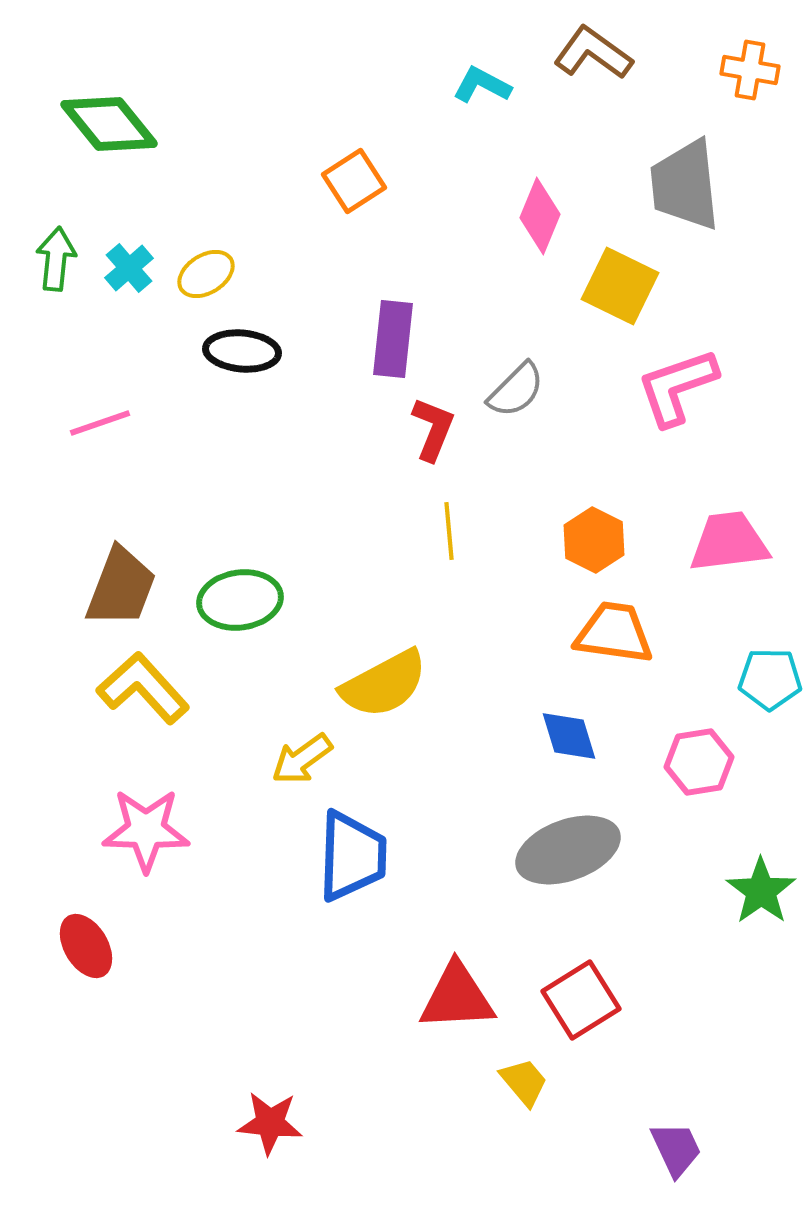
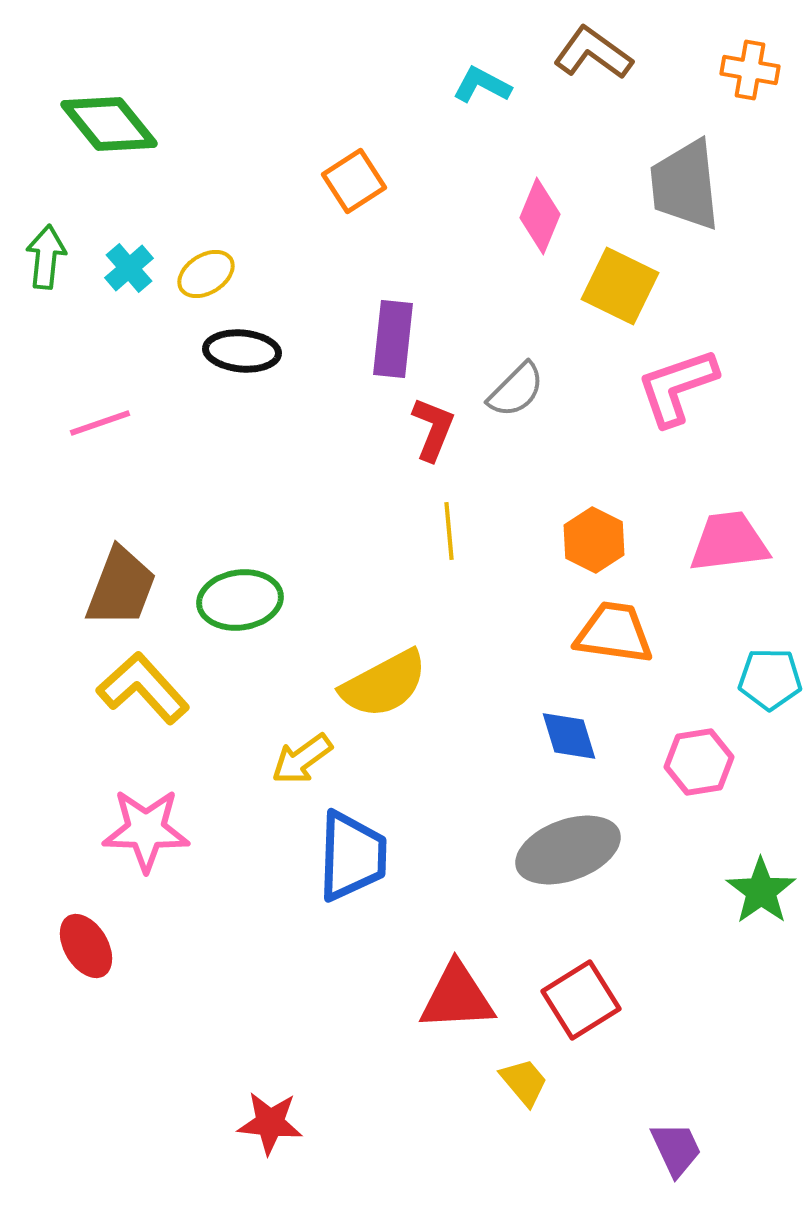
green arrow: moved 10 px left, 2 px up
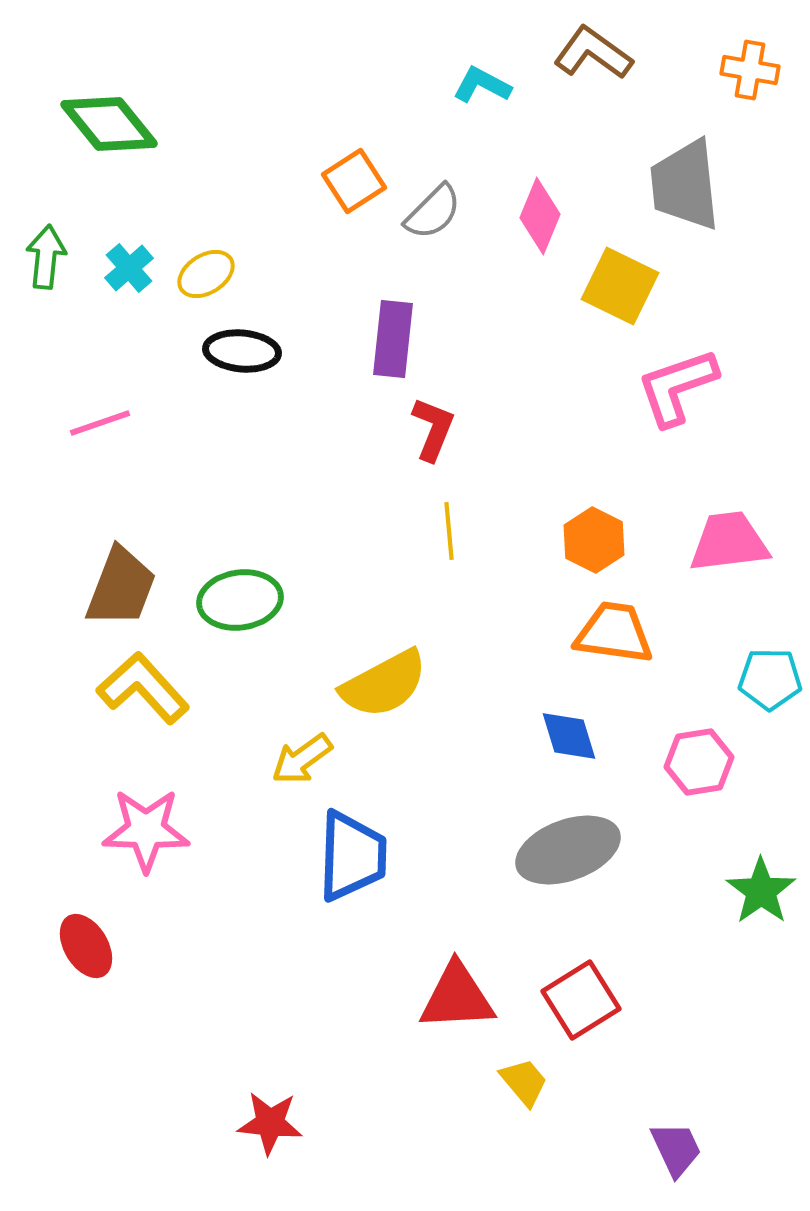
gray semicircle: moved 83 px left, 178 px up
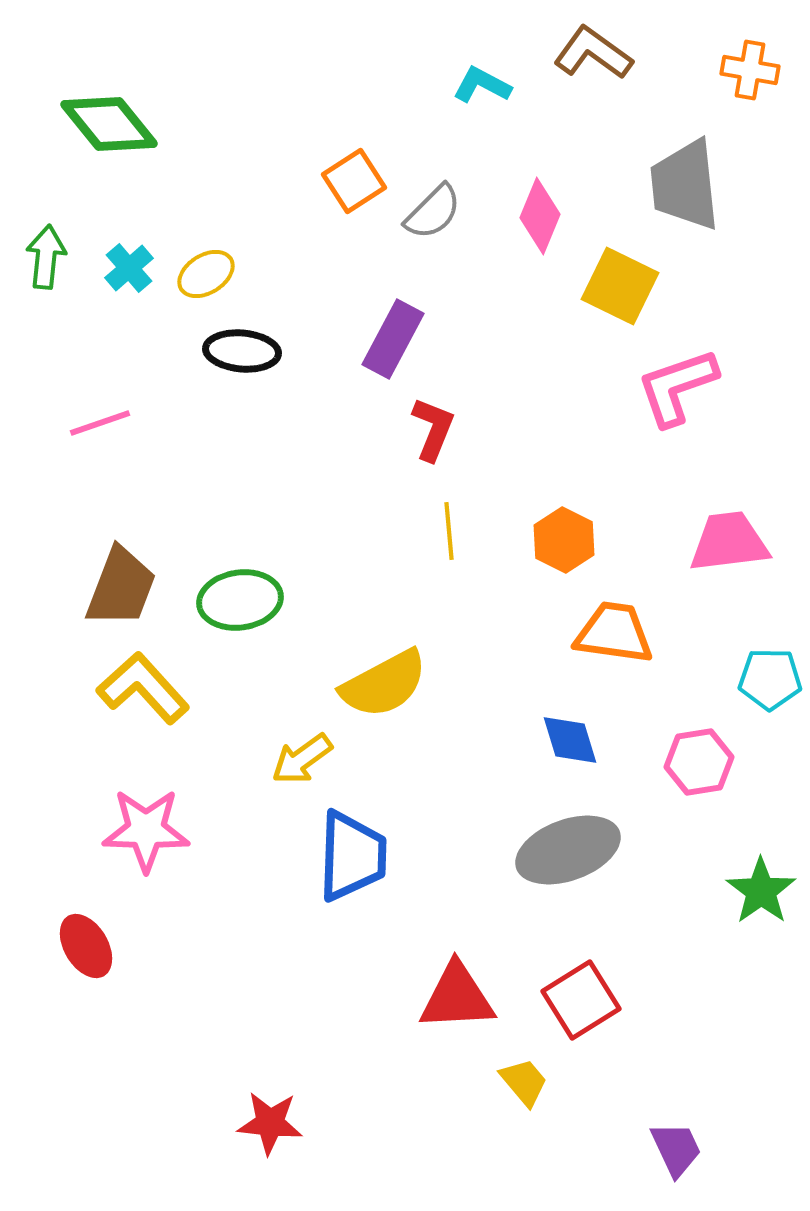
purple rectangle: rotated 22 degrees clockwise
orange hexagon: moved 30 px left
blue diamond: moved 1 px right, 4 px down
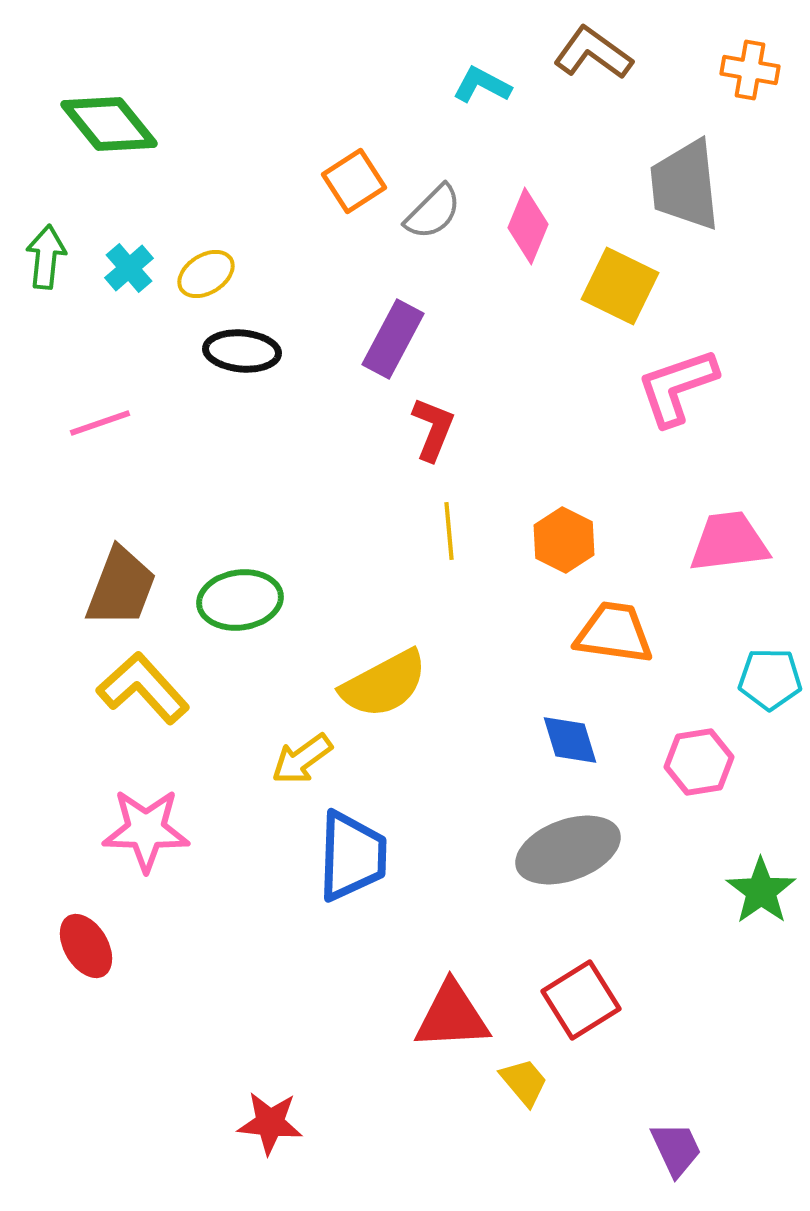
pink diamond: moved 12 px left, 10 px down
red triangle: moved 5 px left, 19 px down
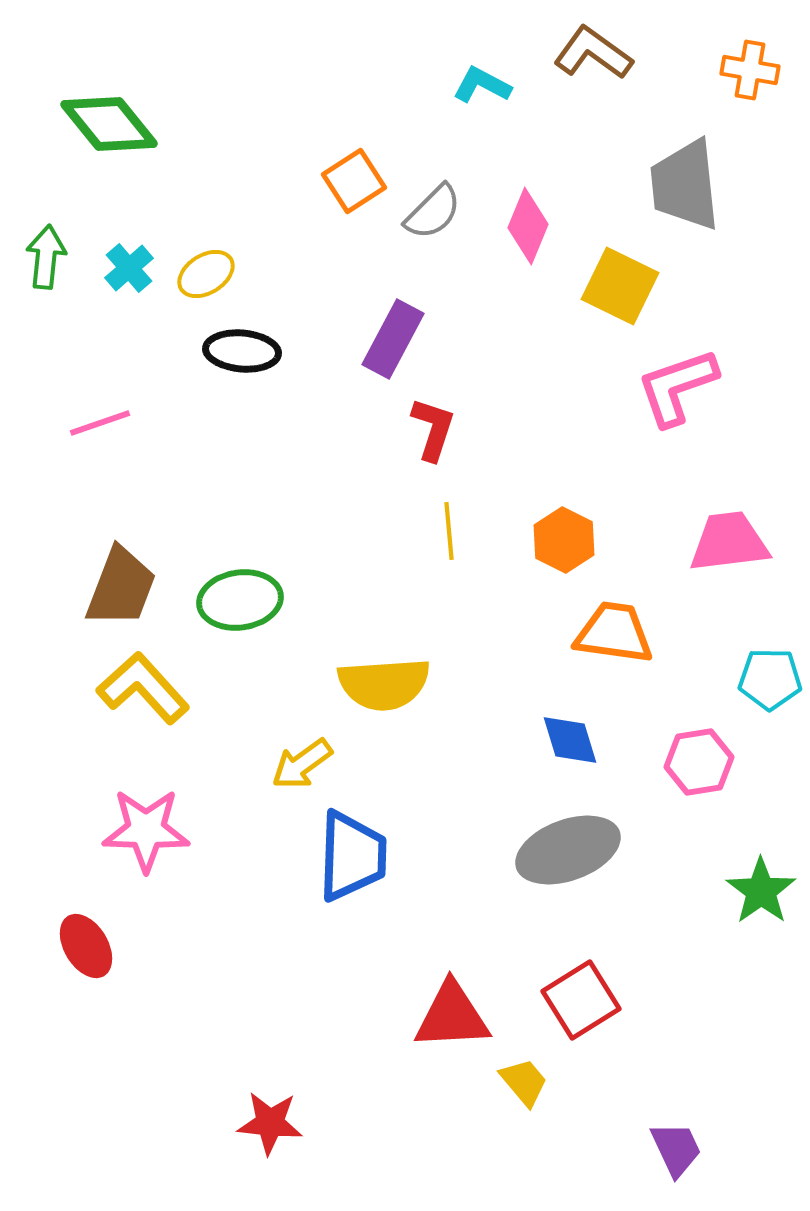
red L-shape: rotated 4 degrees counterclockwise
yellow semicircle: rotated 24 degrees clockwise
yellow arrow: moved 5 px down
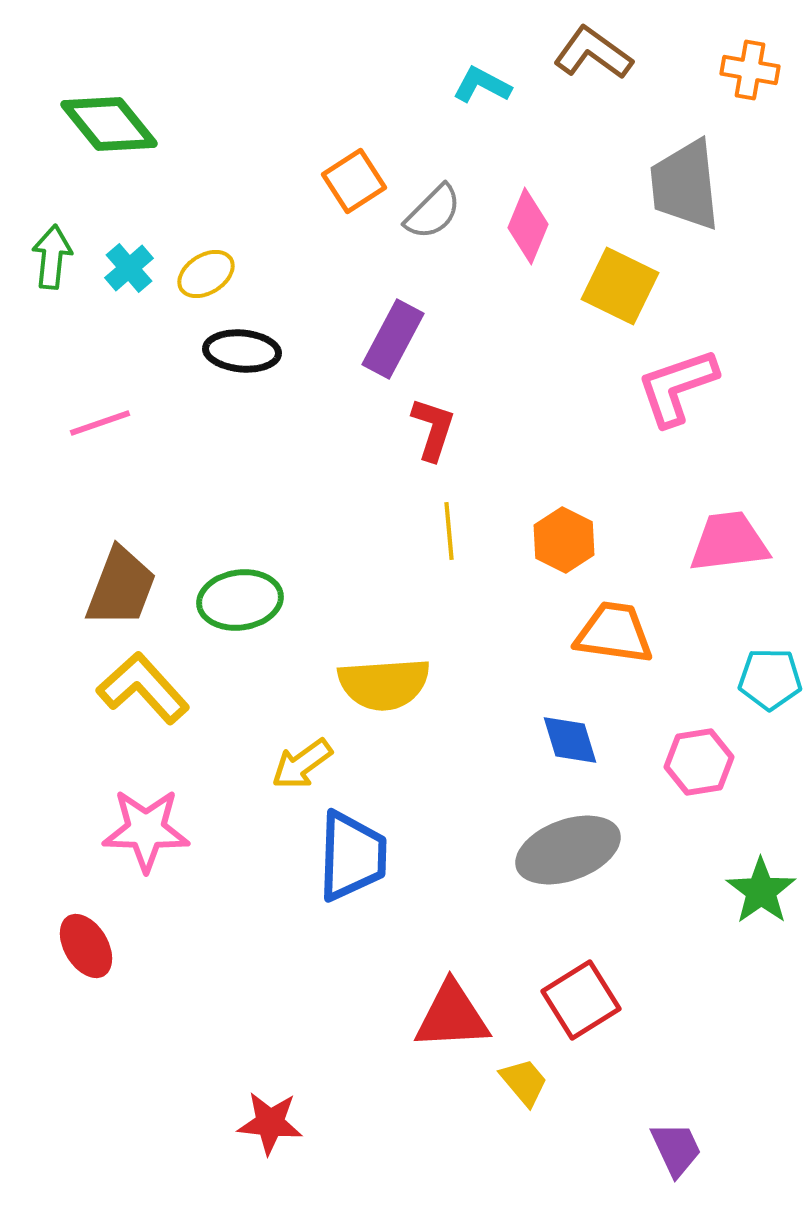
green arrow: moved 6 px right
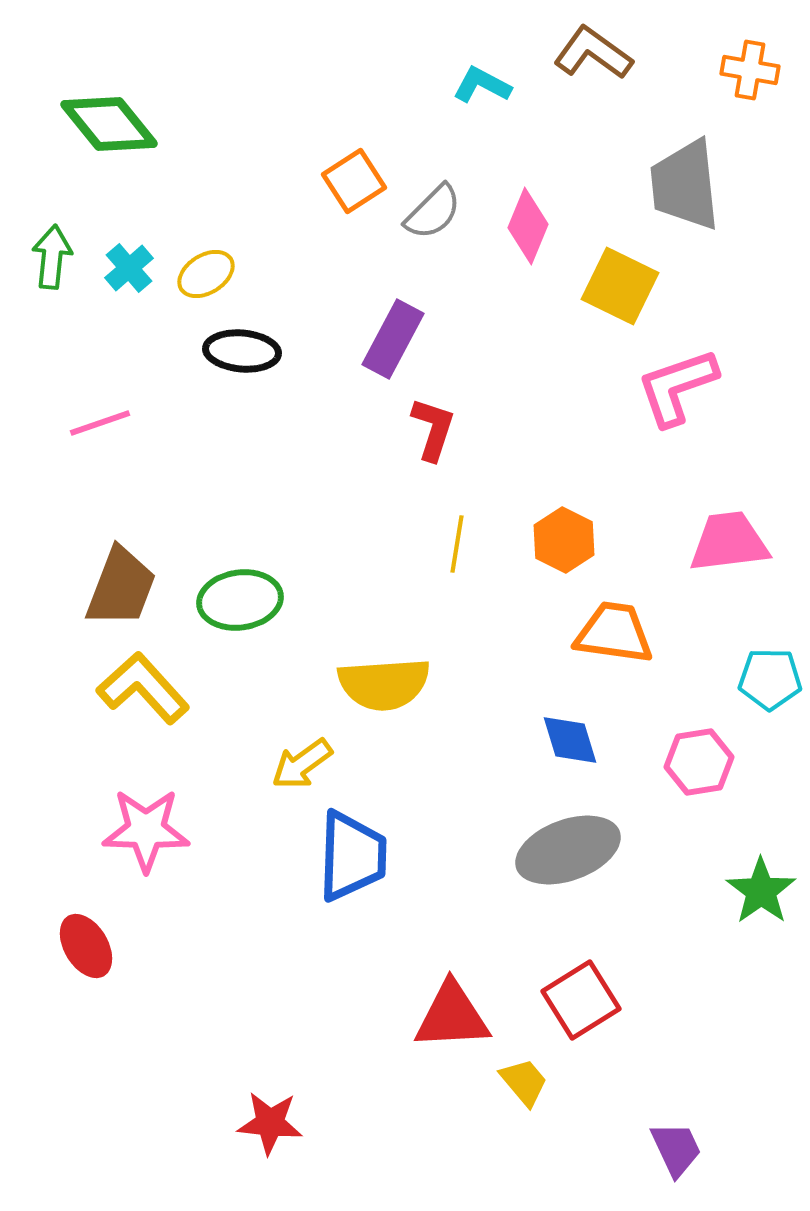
yellow line: moved 8 px right, 13 px down; rotated 14 degrees clockwise
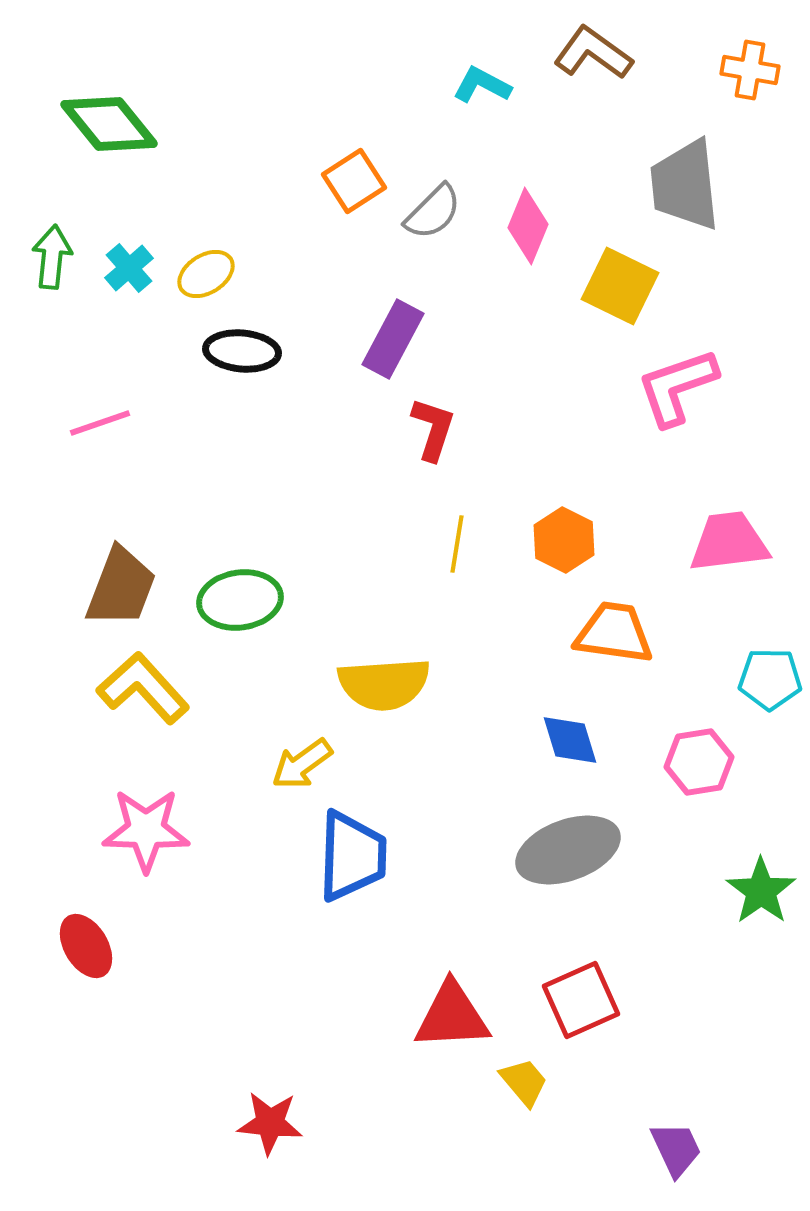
red square: rotated 8 degrees clockwise
